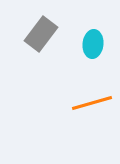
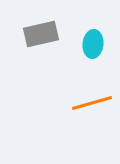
gray rectangle: rotated 40 degrees clockwise
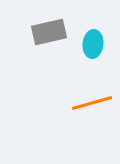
gray rectangle: moved 8 px right, 2 px up
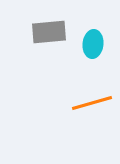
gray rectangle: rotated 8 degrees clockwise
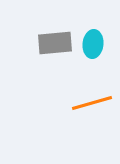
gray rectangle: moved 6 px right, 11 px down
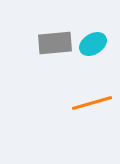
cyan ellipse: rotated 52 degrees clockwise
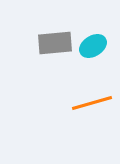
cyan ellipse: moved 2 px down
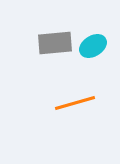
orange line: moved 17 px left
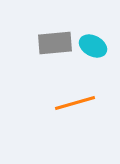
cyan ellipse: rotated 60 degrees clockwise
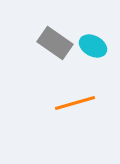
gray rectangle: rotated 40 degrees clockwise
